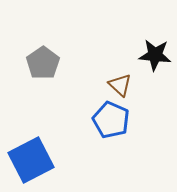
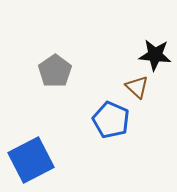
gray pentagon: moved 12 px right, 8 px down
brown triangle: moved 17 px right, 2 px down
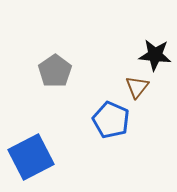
brown triangle: rotated 25 degrees clockwise
blue square: moved 3 px up
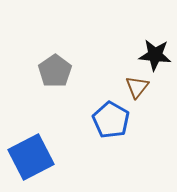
blue pentagon: rotated 6 degrees clockwise
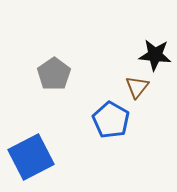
gray pentagon: moved 1 px left, 3 px down
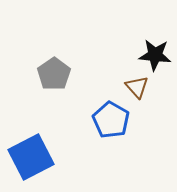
brown triangle: rotated 20 degrees counterclockwise
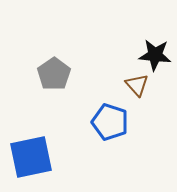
brown triangle: moved 2 px up
blue pentagon: moved 1 px left, 2 px down; rotated 12 degrees counterclockwise
blue square: rotated 15 degrees clockwise
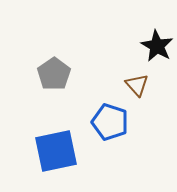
black star: moved 2 px right, 9 px up; rotated 24 degrees clockwise
blue square: moved 25 px right, 6 px up
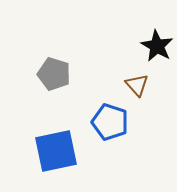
gray pentagon: rotated 20 degrees counterclockwise
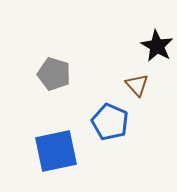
blue pentagon: rotated 6 degrees clockwise
